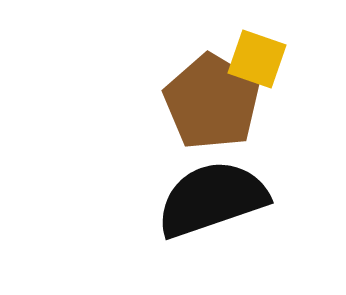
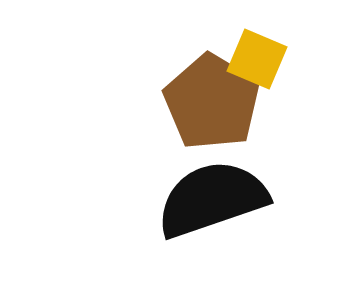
yellow square: rotated 4 degrees clockwise
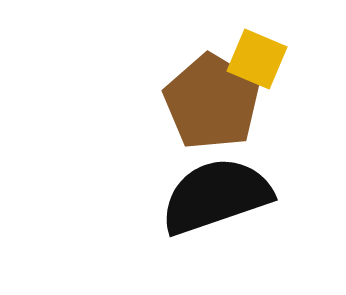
black semicircle: moved 4 px right, 3 px up
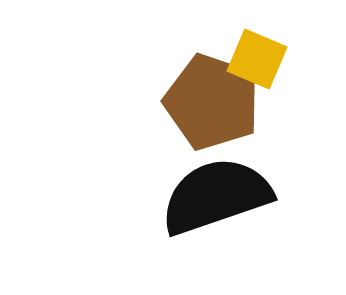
brown pentagon: rotated 12 degrees counterclockwise
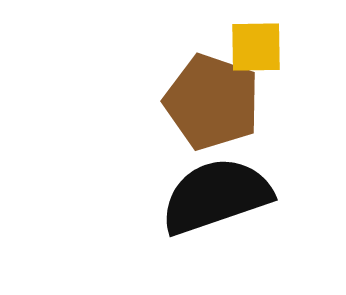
yellow square: moved 1 px left, 12 px up; rotated 24 degrees counterclockwise
